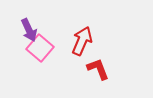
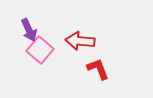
red arrow: moved 2 px left; rotated 108 degrees counterclockwise
pink square: moved 2 px down
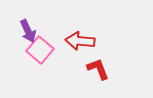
purple arrow: moved 1 px left, 1 px down
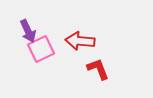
pink square: moved 1 px right, 1 px up; rotated 24 degrees clockwise
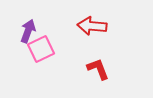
purple arrow: rotated 135 degrees counterclockwise
red arrow: moved 12 px right, 15 px up
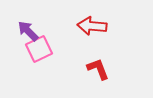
purple arrow: rotated 65 degrees counterclockwise
pink square: moved 2 px left
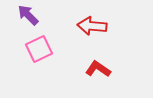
purple arrow: moved 16 px up
red L-shape: rotated 35 degrees counterclockwise
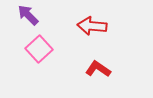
pink square: rotated 16 degrees counterclockwise
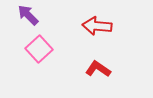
red arrow: moved 5 px right
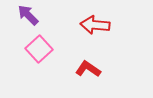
red arrow: moved 2 px left, 1 px up
red L-shape: moved 10 px left
